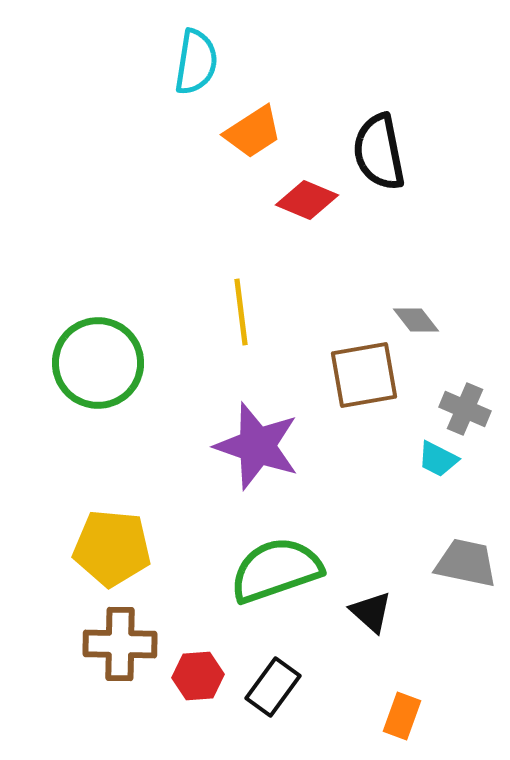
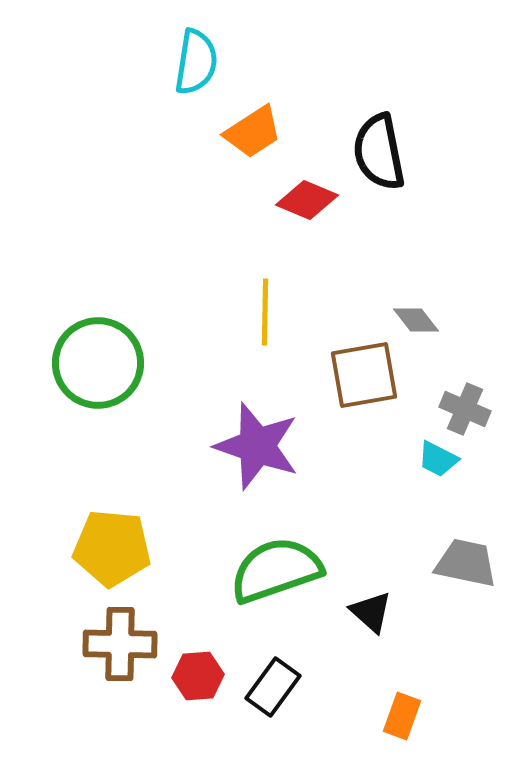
yellow line: moved 24 px right; rotated 8 degrees clockwise
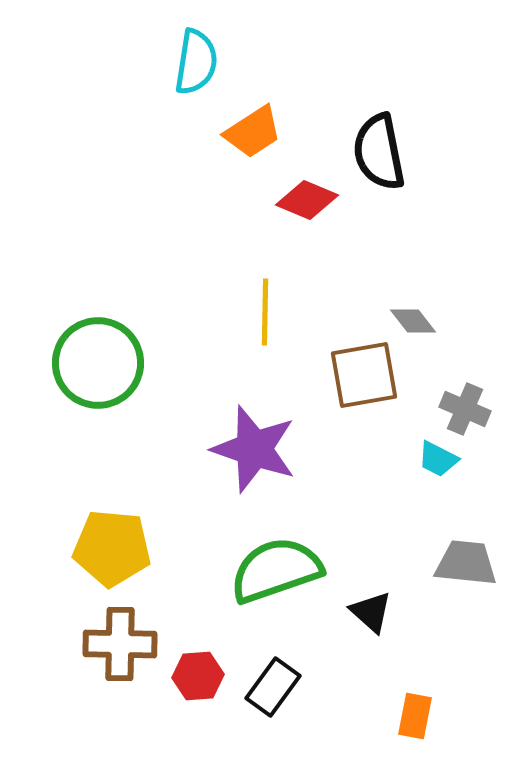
gray diamond: moved 3 px left, 1 px down
purple star: moved 3 px left, 3 px down
gray trapezoid: rotated 6 degrees counterclockwise
orange rectangle: moved 13 px right; rotated 9 degrees counterclockwise
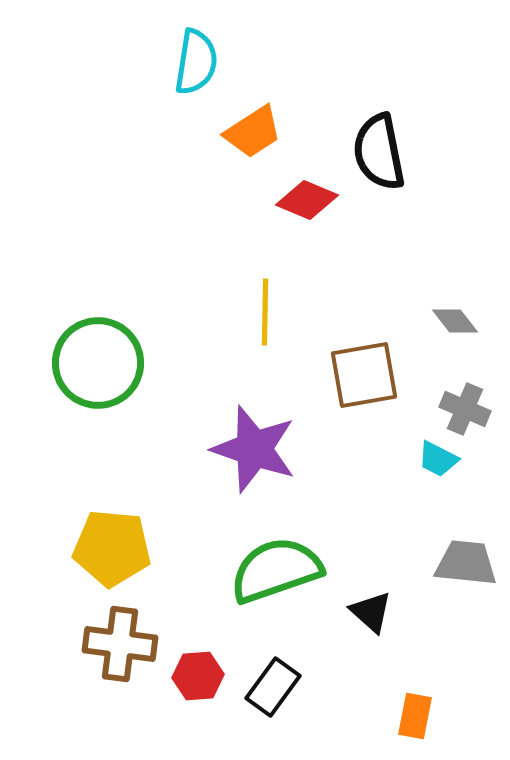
gray diamond: moved 42 px right
brown cross: rotated 6 degrees clockwise
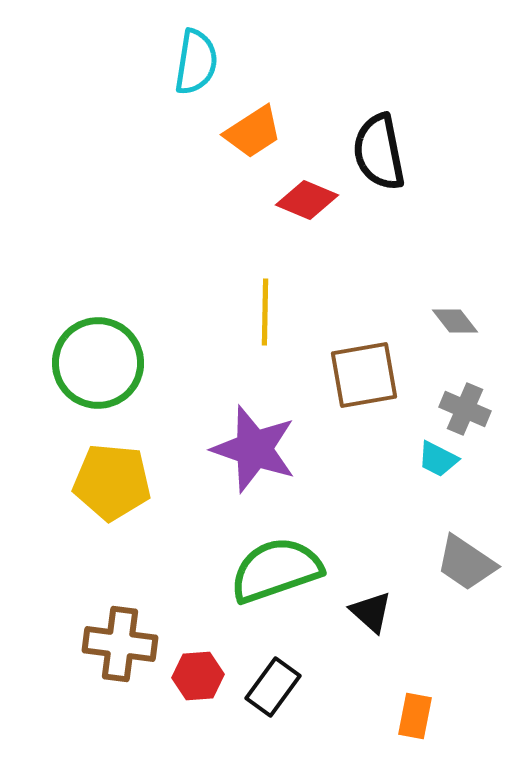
yellow pentagon: moved 66 px up
gray trapezoid: rotated 152 degrees counterclockwise
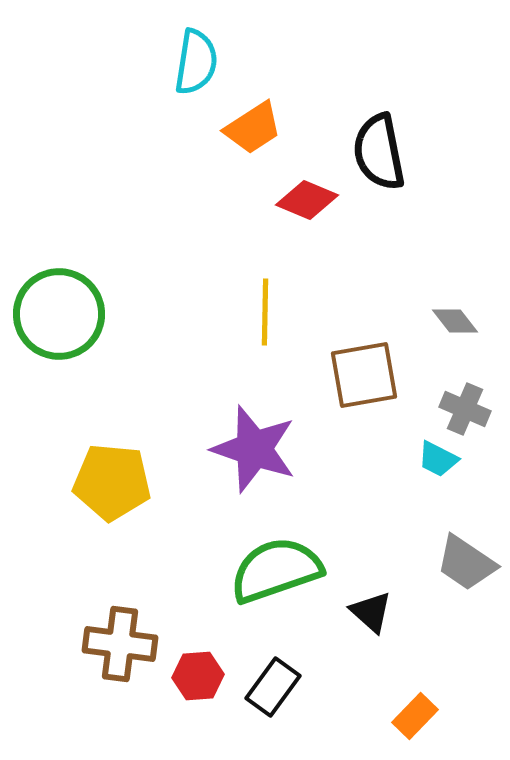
orange trapezoid: moved 4 px up
green circle: moved 39 px left, 49 px up
orange rectangle: rotated 33 degrees clockwise
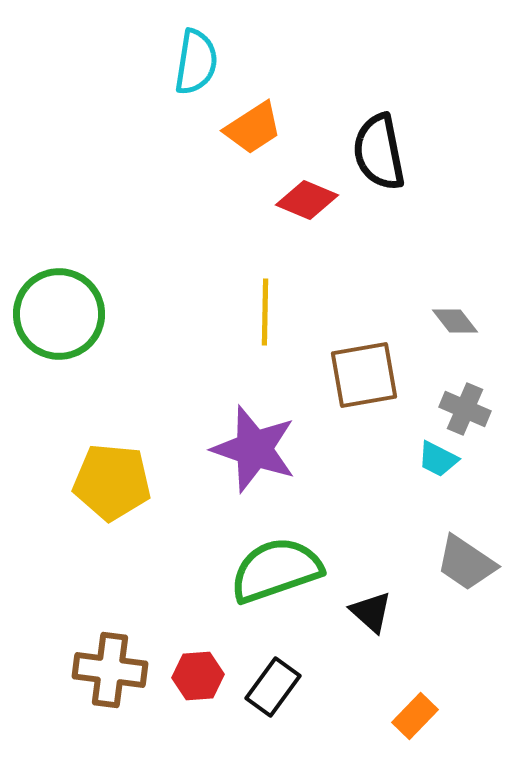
brown cross: moved 10 px left, 26 px down
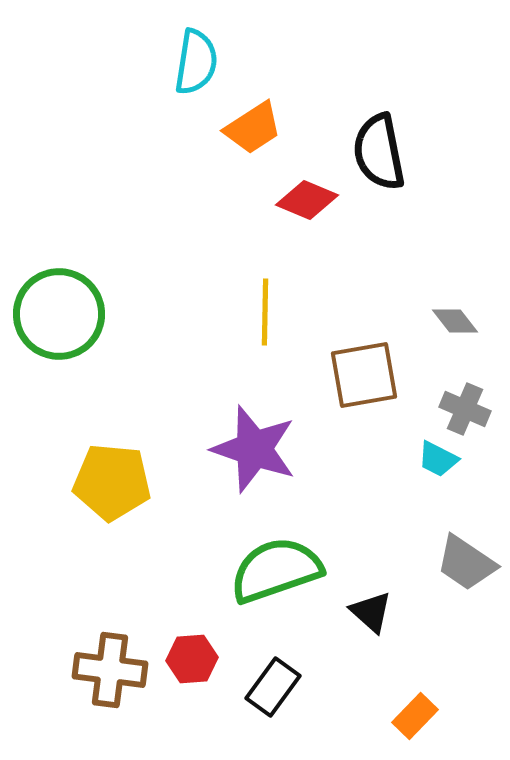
red hexagon: moved 6 px left, 17 px up
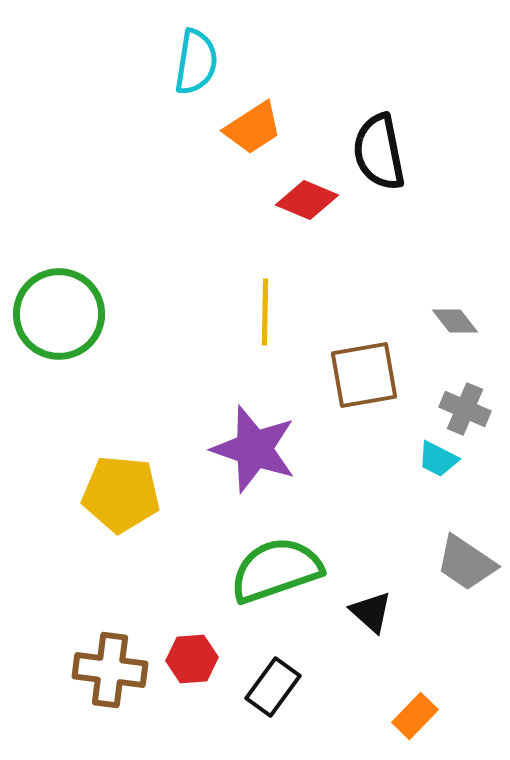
yellow pentagon: moved 9 px right, 12 px down
